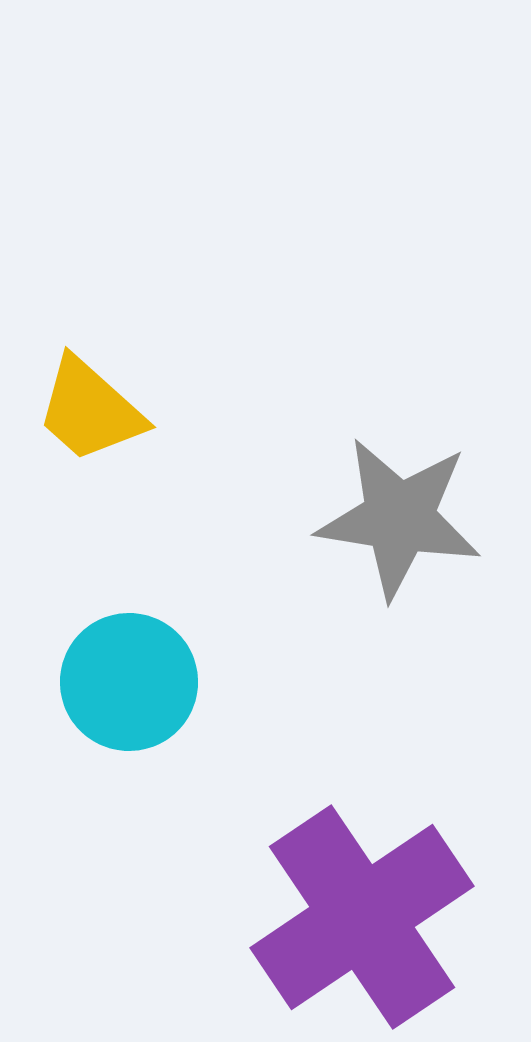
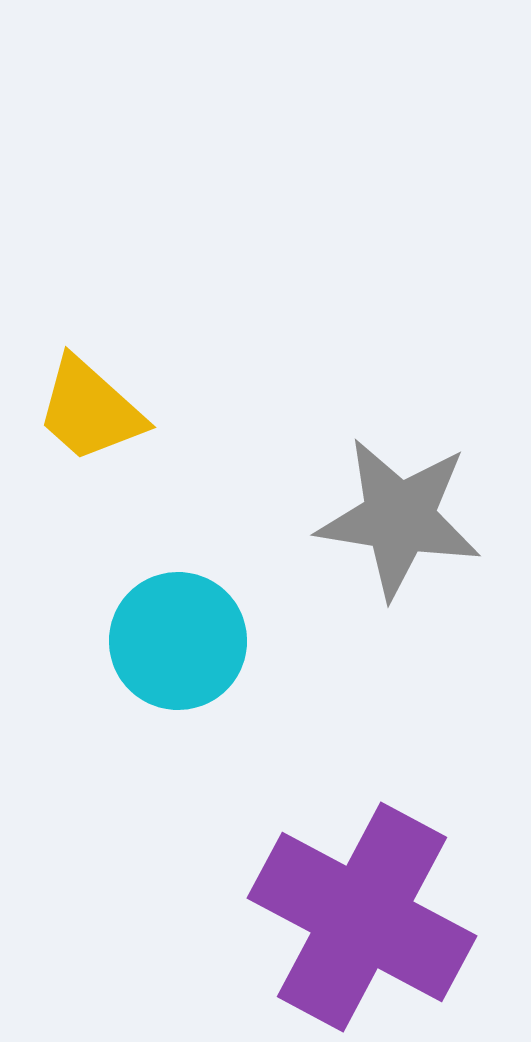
cyan circle: moved 49 px right, 41 px up
purple cross: rotated 28 degrees counterclockwise
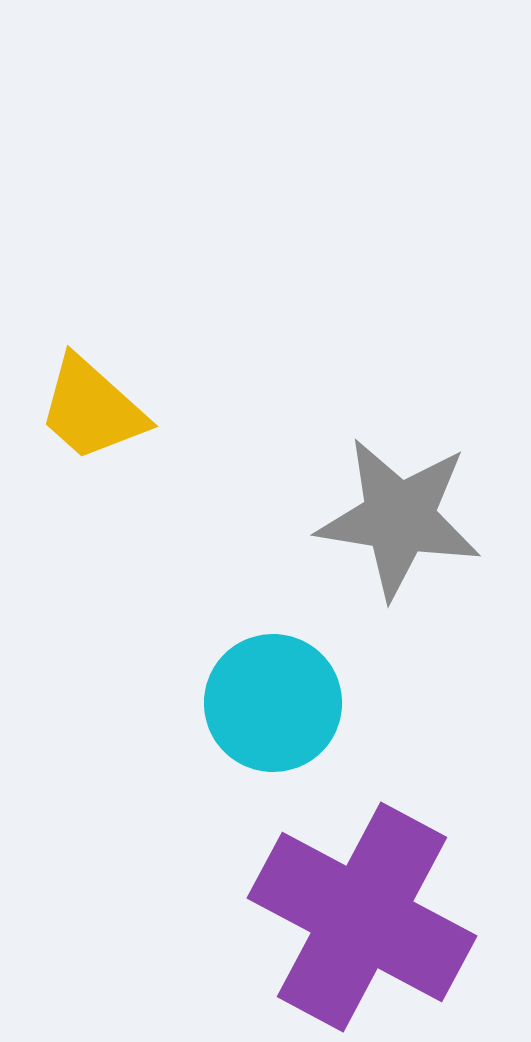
yellow trapezoid: moved 2 px right, 1 px up
cyan circle: moved 95 px right, 62 px down
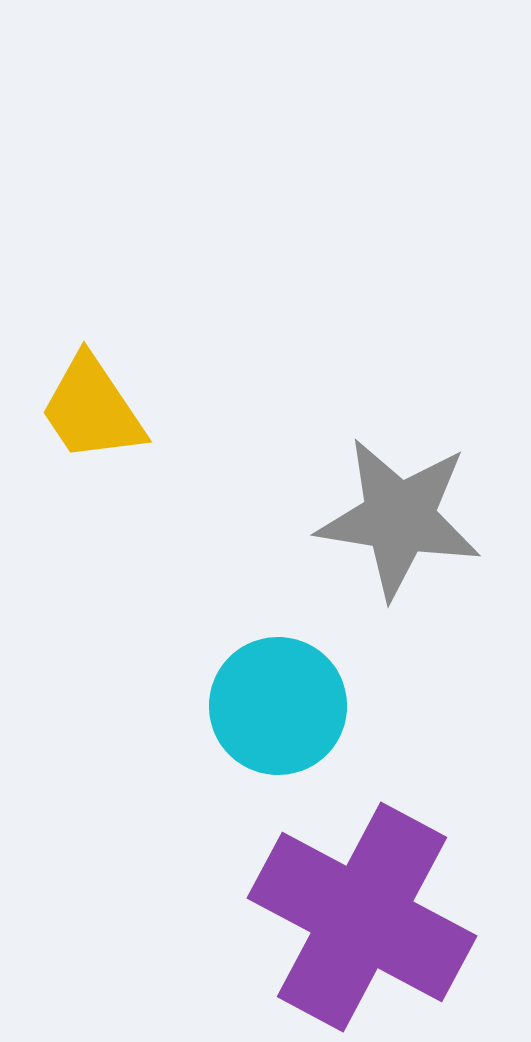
yellow trapezoid: rotated 14 degrees clockwise
cyan circle: moved 5 px right, 3 px down
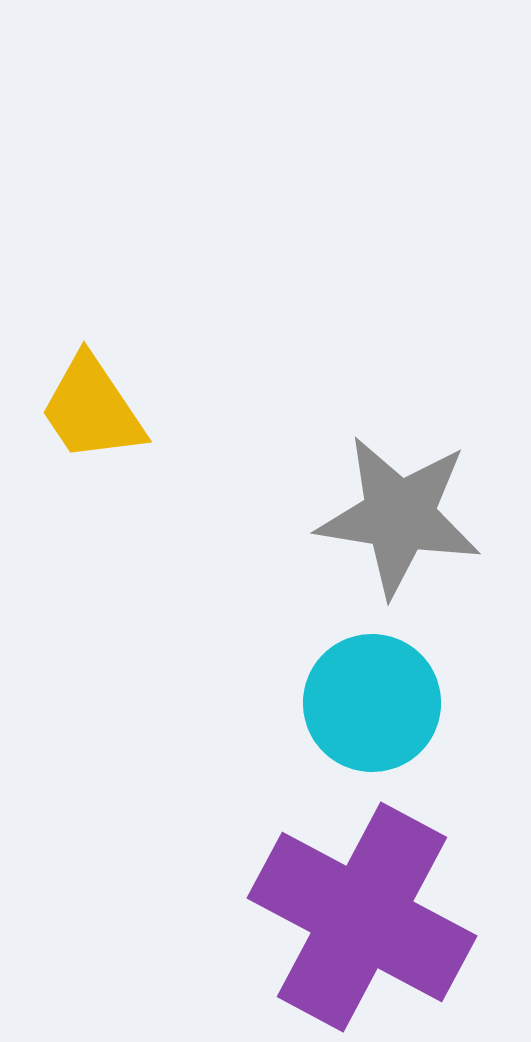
gray star: moved 2 px up
cyan circle: moved 94 px right, 3 px up
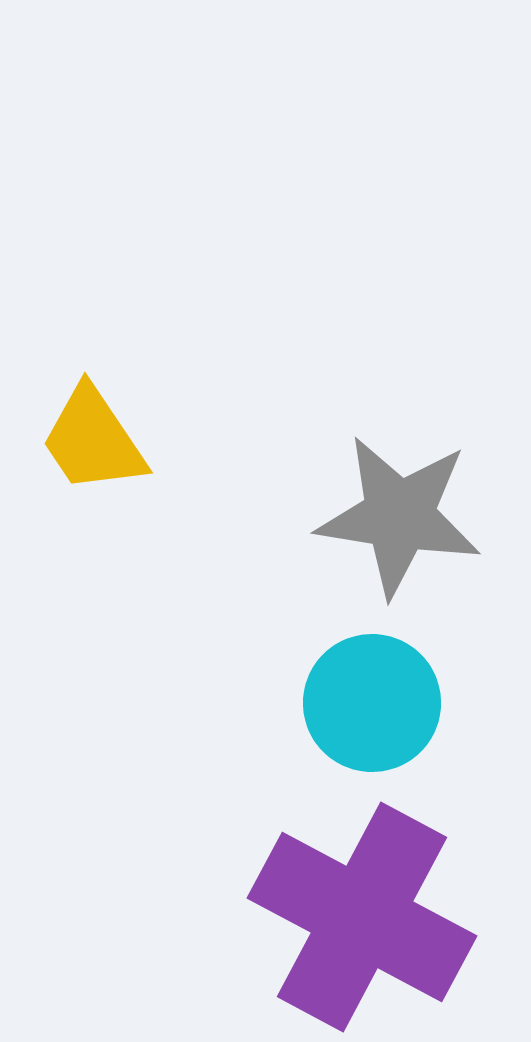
yellow trapezoid: moved 1 px right, 31 px down
